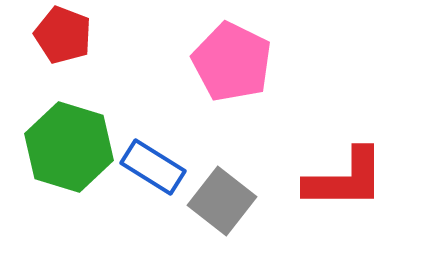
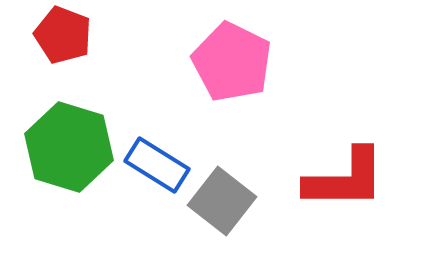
blue rectangle: moved 4 px right, 2 px up
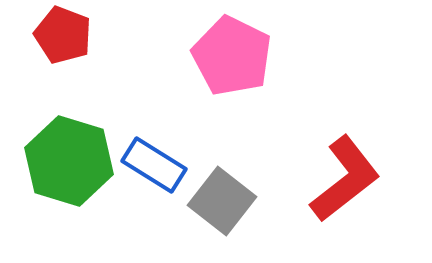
pink pentagon: moved 6 px up
green hexagon: moved 14 px down
blue rectangle: moved 3 px left
red L-shape: rotated 38 degrees counterclockwise
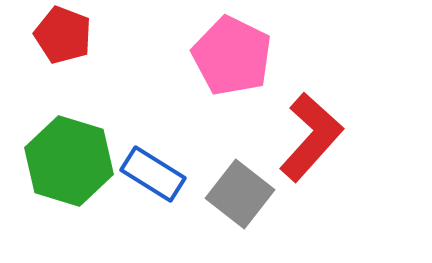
blue rectangle: moved 1 px left, 9 px down
red L-shape: moved 34 px left, 42 px up; rotated 10 degrees counterclockwise
gray square: moved 18 px right, 7 px up
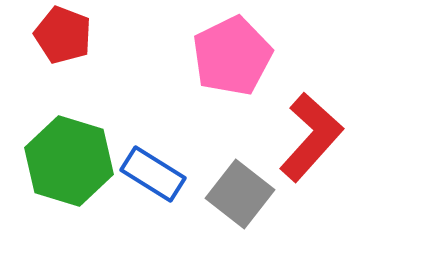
pink pentagon: rotated 20 degrees clockwise
